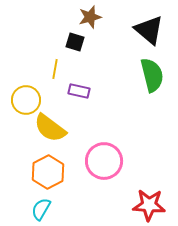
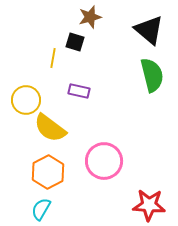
yellow line: moved 2 px left, 11 px up
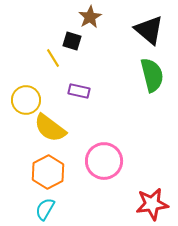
brown star: rotated 15 degrees counterclockwise
black square: moved 3 px left, 1 px up
yellow line: rotated 42 degrees counterclockwise
red star: moved 3 px right, 1 px up; rotated 12 degrees counterclockwise
cyan semicircle: moved 4 px right
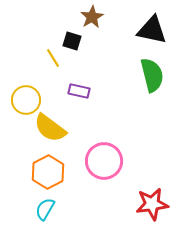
brown star: moved 2 px right
black triangle: moved 3 px right; rotated 28 degrees counterclockwise
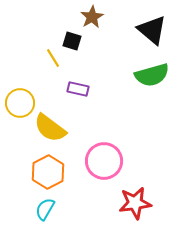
black triangle: rotated 28 degrees clockwise
green semicircle: rotated 88 degrees clockwise
purple rectangle: moved 1 px left, 2 px up
yellow circle: moved 6 px left, 3 px down
red star: moved 17 px left, 1 px up
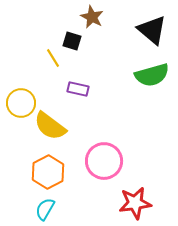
brown star: rotated 15 degrees counterclockwise
yellow circle: moved 1 px right
yellow semicircle: moved 2 px up
